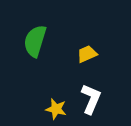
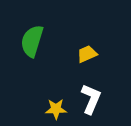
green semicircle: moved 3 px left
yellow star: rotated 15 degrees counterclockwise
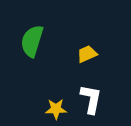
white L-shape: rotated 12 degrees counterclockwise
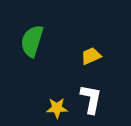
yellow trapezoid: moved 4 px right, 2 px down
yellow star: moved 1 px right, 1 px up
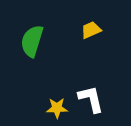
yellow trapezoid: moved 26 px up
white L-shape: rotated 24 degrees counterclockwise
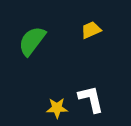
green semicircle: rotated 20 degrees clockwise
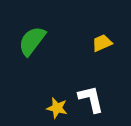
yellow trapezoid: moved 11 px right, 13 px down
yellow star: rotated 15 degrees clockwise
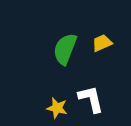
green semicircle: moved 33 px right, 8 px down; rotated 16 degrees counterclockwise
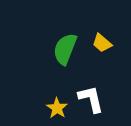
yellow trapezoid: rotated 115 degrees counterclockwise
yellow star: rotated 20 degrees clockwise
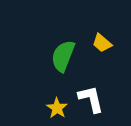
green semicircle: moved 2 px left, 7 px down
